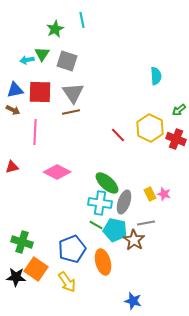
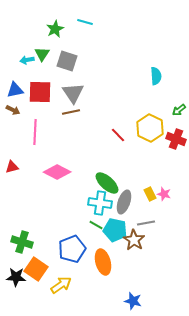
cyan line: moved 3 px right, 2 px down; rotated 63 degrees counterclockwise
yellow arrow: moved 6 px left, 3 px down; rotated 90 degrees counterclockwise
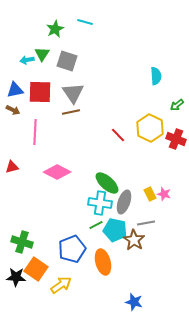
green arrow: moved 2 px left, 5 px up
green line: rotated 56 degrees counterclockwise
blue star: moved 1 px right, 1 px down
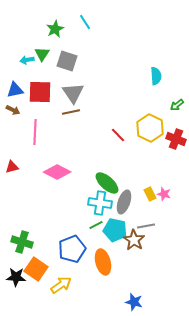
cyan line: rotated 42 degrees clockwise
gray line: moved 3 px down
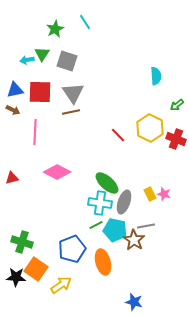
red triangle: moved 11 px down
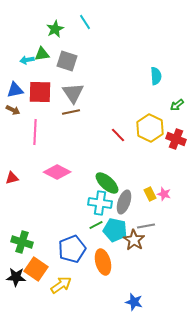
green triangle: rotated 49 degrees clockwise
